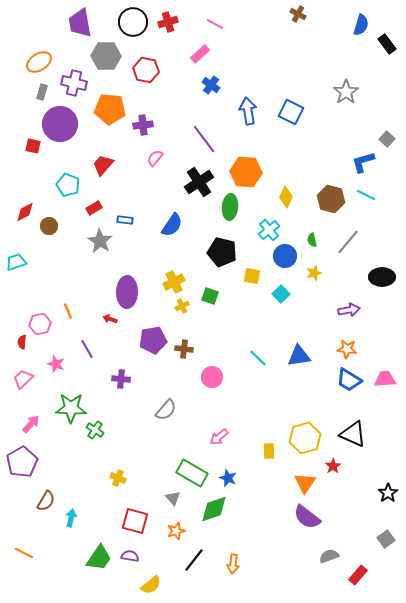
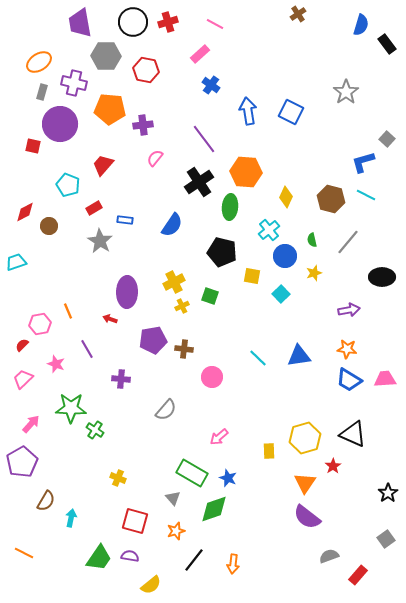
brown cross at (298, 14): rotated 28 degrees clockwise
red semicircle at (22, 342): moved 3 px down; rotated 40 degrees clockwise
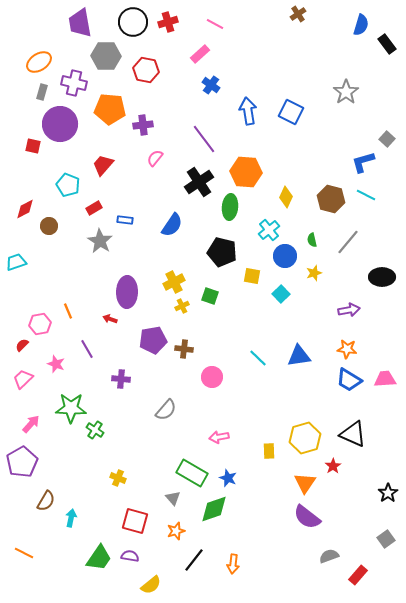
red diamond at (25, 212): moved 3 px up
pink arrow at (219, 437): rotated 30 degrees clockwise
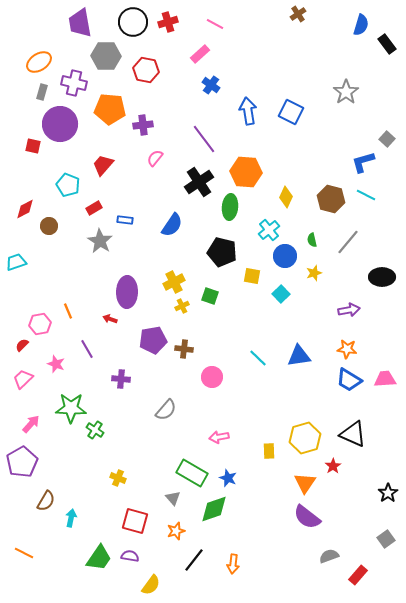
yellow semicircle at (151, 585): rotated 15 degrees counterclockwise
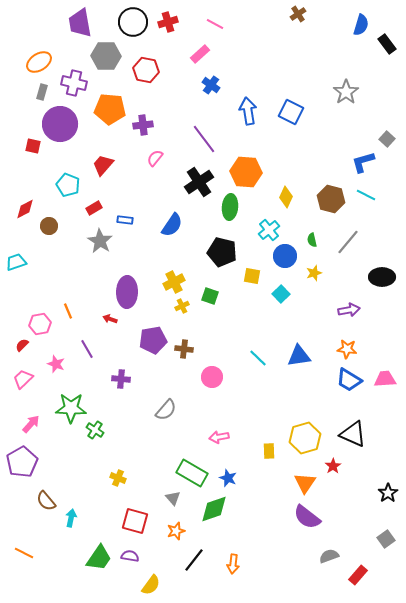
brown semicircle at (46, 501): rotated 110 degrees clockwise
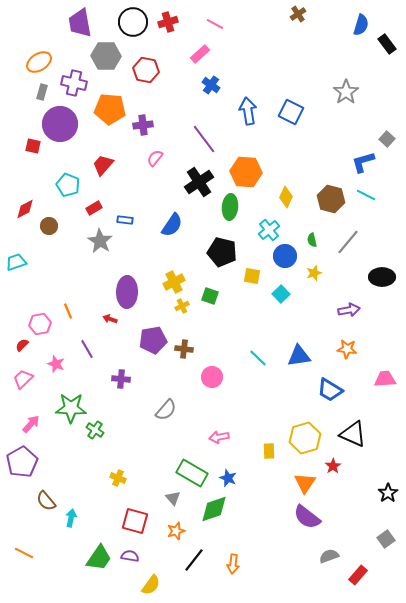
blue trapezoid at (349, 380): moved 19 px left, 10 px down
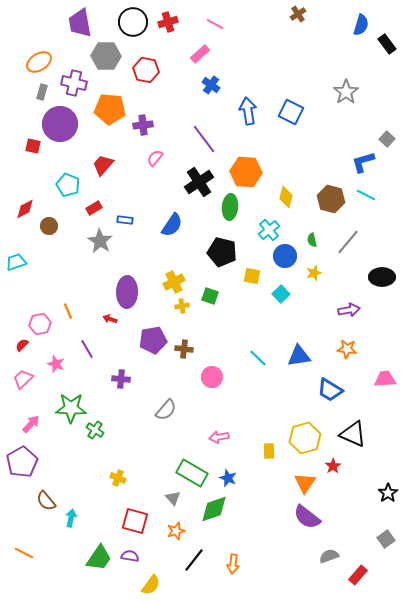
yellow diamond at (286, 197): rotated 10 degrees counterclockwise
yellow cross at (182, 306): rotated 16 degrees clockwise
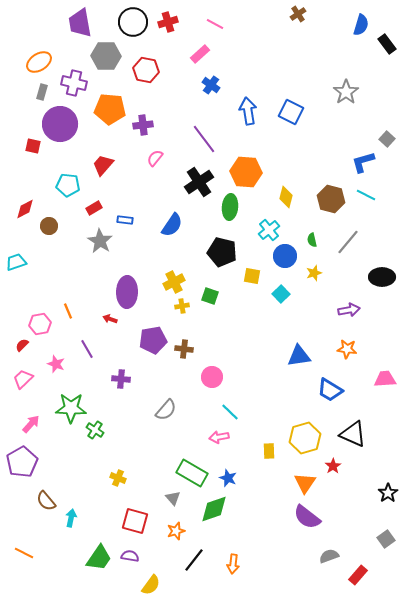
cyan pentagon at (68, 185): rotated 15 degrees counterclockwise
cyan line at (258, 358): moved 28 px left, 54 px down
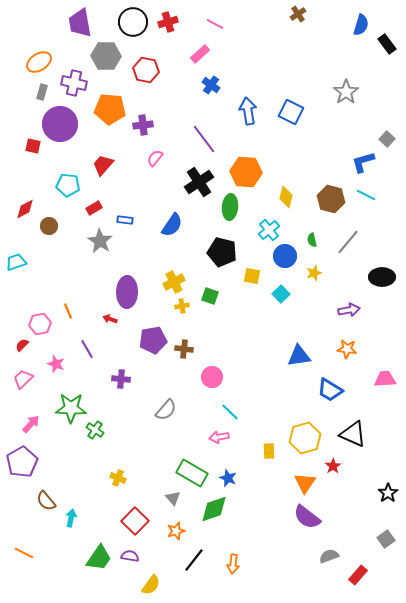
red square at (135, 521): rotated 28 degrees clockwise
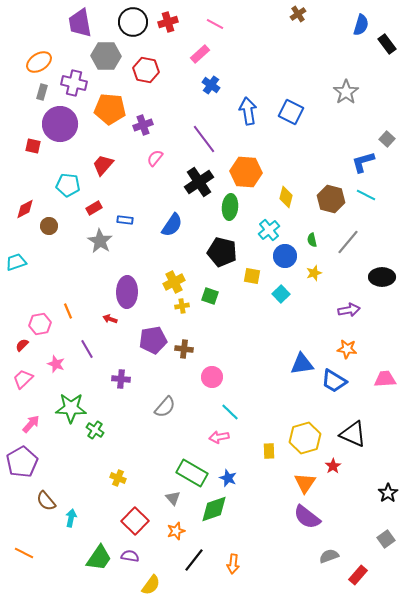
purple cross at (143, 125): rotated 12 degrees counterclockwise
blue triangle at (299, 356): moved 3 px right, 8 px down
blue trapezoid at (330, 390): moved 4 px right, 9 px up
gray semicircle at (166, 410): moved 1 px left, 3 px up
